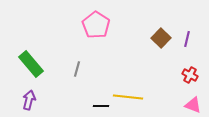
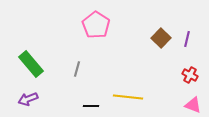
purple arrow: moved 1 px left, 1 px up; rotated 126 degrees counterclockwise
black line: moved 10 px left
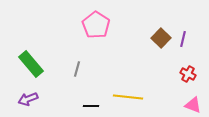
purple line: moved 4 px left
red cross: moved 2 px left, 1 px up
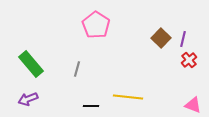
red cross: moved 1 px right, 14 px up; rotated 21 degrees clockwise
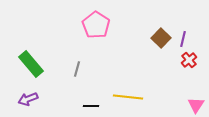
pink triangle: moved 3 px right; rotated 42 degrees clockwise
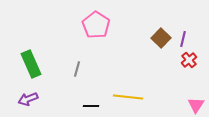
green rectangle: rotated 16 degrees clockwise
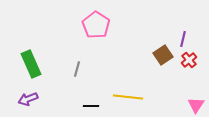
brown square: moved 2 px right, 17 px down; rotated 12 degrees clockwise
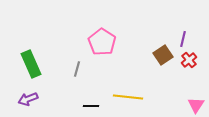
pink pentagon: moved 6 px right, 17 px down
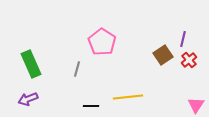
yellow line: rotated 12 degrees counterclockwise
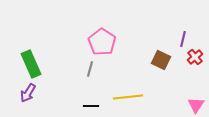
brown square: moved 2 px left, 5 px down; rotated 30 degrees counterclockwise
red cross: moved 6 px right, 3 px up
gray line: moved 13 px right
purple arrow: moved 6 px up; rotated 36 degrees counterclockwise
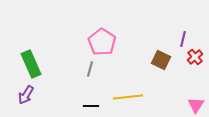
purple arrow: moved 2 px left, 2 px down
